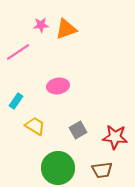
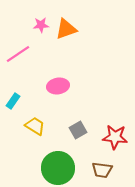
pink line: moved 2 px down
cyan rectangle: moved 3 px left
brown trapezoid: rotated 15 degrees clockwise
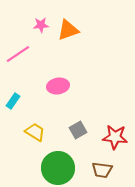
orange triangle: moved 2 px right, 1 px down
yellow trapezoid: moved 6 px down
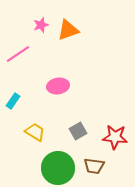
pink star: rotated 14 degrees counterclockwise
gray square: moved 1 px down
brown trapezoid: moved 8 px left, 4 px up
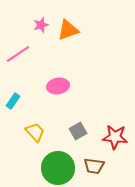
yellow trapezoid: rotated 15 degrees clockwise
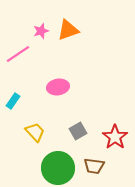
pink star: moved 6 px down
pink ellipse: moved 1 px down
red star: rotated 30 degrees clockwise
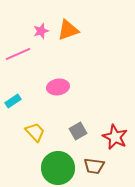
pink line: rotated 10 degrees clockwise
cyan rectangle: rotated 21 degrees clockwise
red star: rotated 10 degrees counterclockwise
